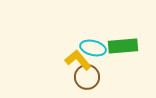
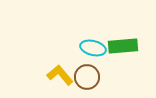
yellow L-shape: moved 18 px left, 15 px down
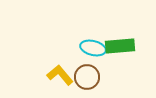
green rectangle: moved 3 px left
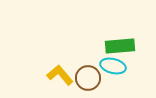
cyan ellipse: moved 20 px right, 18 px down
brown circle: moved 1 px right, 1 px down
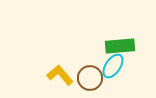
cyan ellipse: rotated 70 degrees counterclockwise
brown circle: moved 2 px right
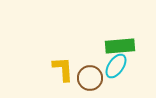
cyan ellipse: moved 3 px right
yellow L-shape: moved 3 px right, 6 px up; rotated 36 degrees clockwise
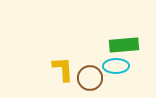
green rectangle: moved 4 px right, 1 px up
cyan ellipse: rotated 55 degrees clockwise
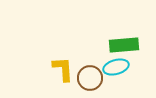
cyan ellipse: moved 1 px down; rotated 15 degrees counterclockwise
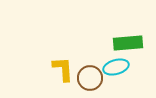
green rectangle: moved 4 px right, 2 px up
